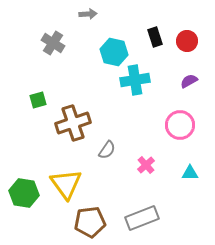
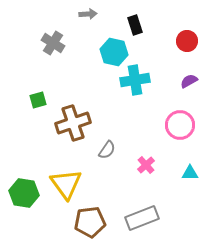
black rectangle: moved 20 px left, 12 px up
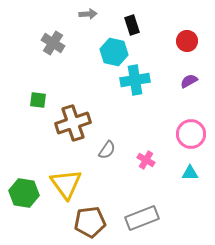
black rectangle: moved 3 px left
green square: rotated 24 degrees clockwise
pink circle: moved 11 px right, 9 px down
pink cross: moved 5 px up; rotated 18 degrees counterclockwise
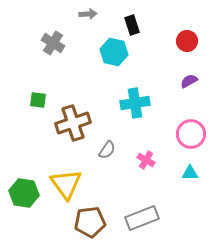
cyan cross: moved 23 px down
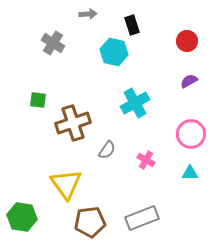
cyan cross: rotated 20 degrees counterclockwise
green hexagon: moved 2 px left, 24 px down
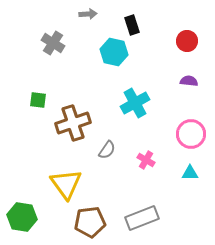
purple semicircle: rotated 36 degrees clockwise
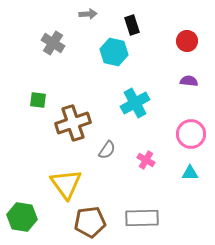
gray rectangle: rotated 20 degrees clockwise
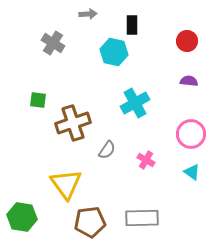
black rectangle: rotated 18 degrees clockwise
cyan triangle: moved 2 px right, 1 px up; rotated 36 degrees clockwise
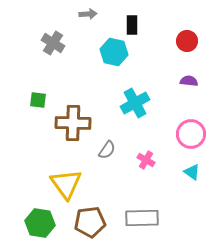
brown cross: rotated 20 degrees clockwise
green hexagon: moved 18 px right, 6 px down
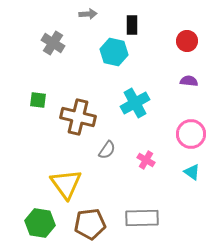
brown cross: moved 5 px right, 6 px up; rotated 12 degrees clockwise
brown pentagon: moved 2 px down
